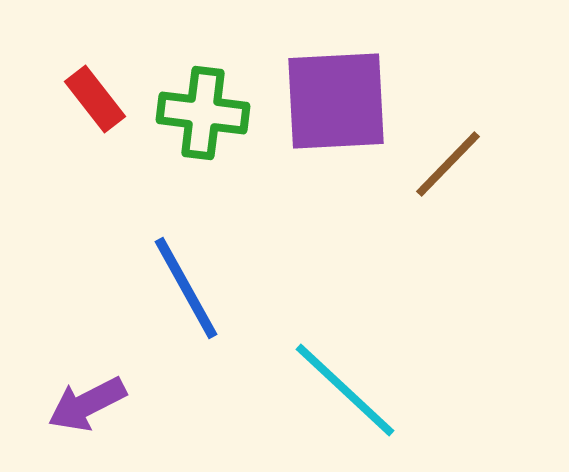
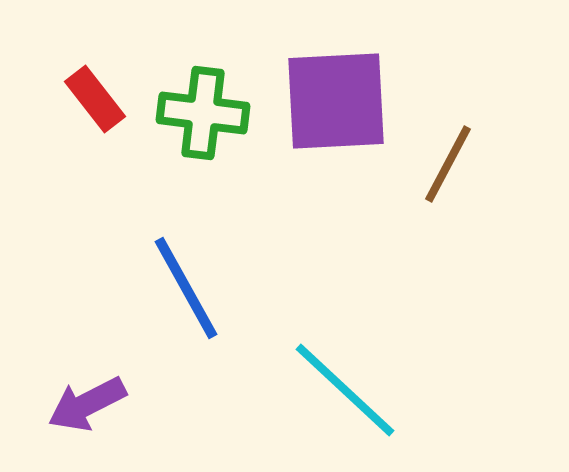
brown line: rotated 16 degrees counterclockwise
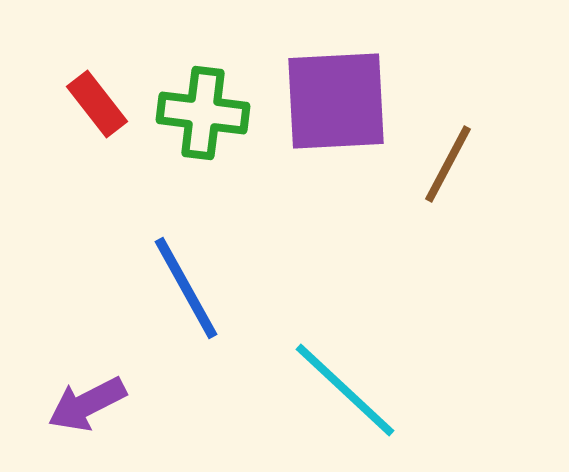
red rectangle: moved 2 px right, 5 px down
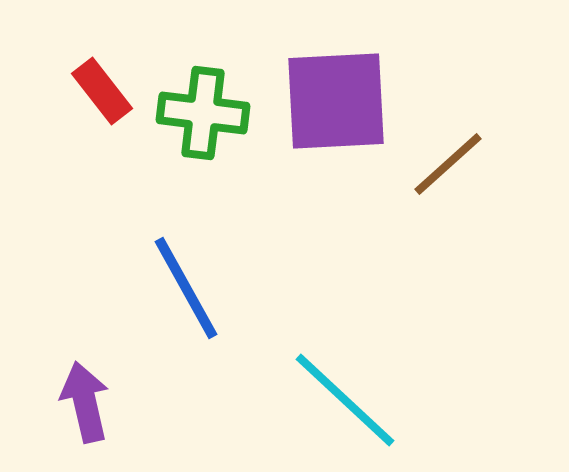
red rectangle: moved 5 px right, 13 px up
brown line: rotated 20 degrees clockwise
cyan line: moved 10 px down
purple arrow: moved 2 px left, 2 px up; rotated 104 degrees clockwise
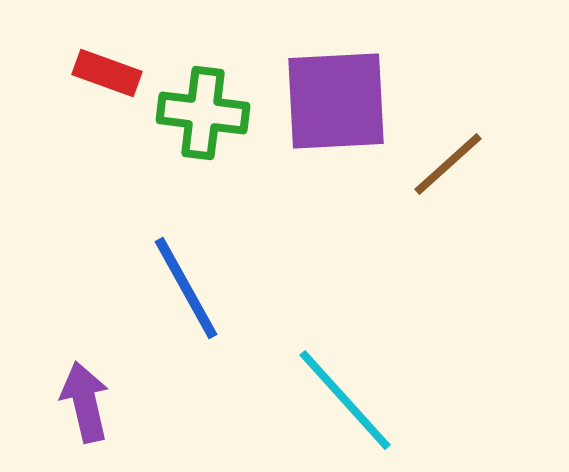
red rectangle: moved 5 px right, 18 px up; rotated 32 degrees counterclockwise
cyan line: rotated 5 degrees clockwise
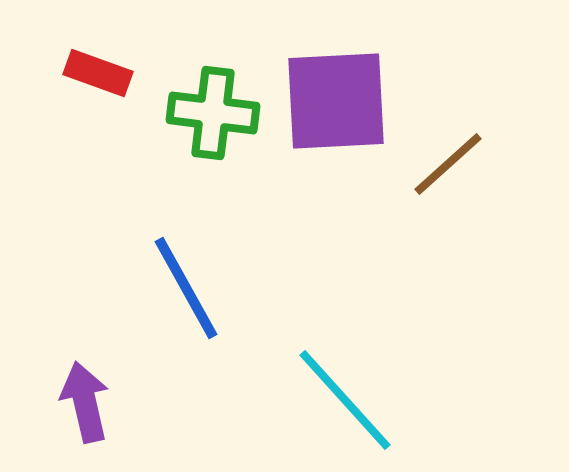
red rectangle: moved 9 px left
green cross: moved 10 px right
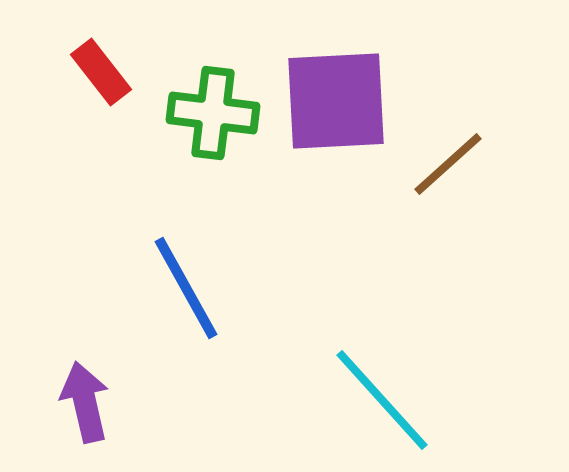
red rectangle: moved 3 px right, 1 px up; rotated 32 degrees clockwise
cyan line: moved 37 px right
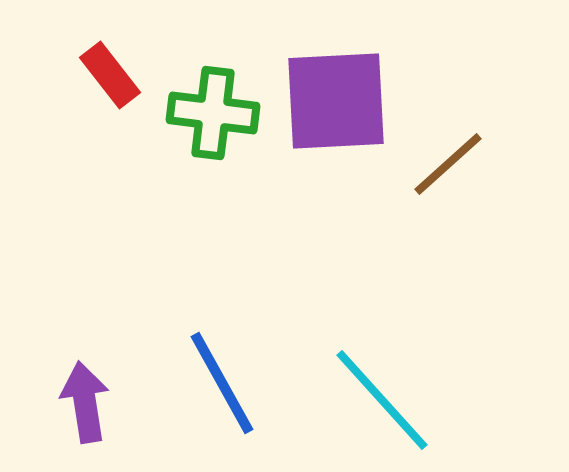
red rectangle: moved 9 px right, 3 px down
blue line: moved 36 px right, 95 px down
purple arrow: rotated 4 degrees clockwise
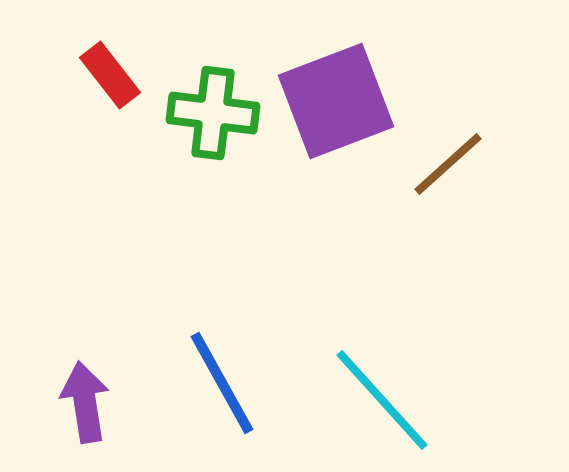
purple square: rotated 18 degrees counterclockwise
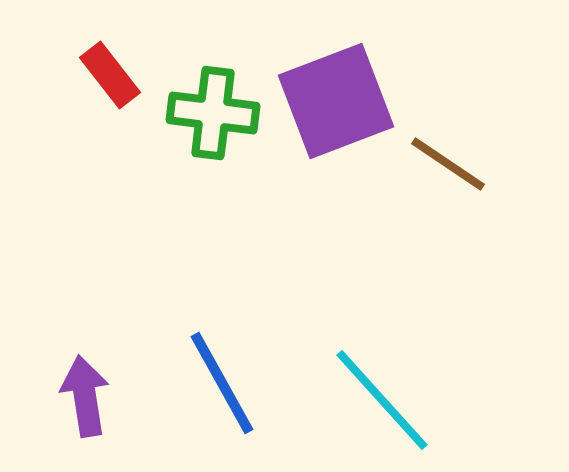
brown line: rotated 76 degrees clockwise
purple arrow: moved 6 px up
